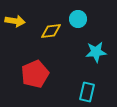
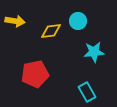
cyan circle: moved 2 px down
cyan star: moved 2 px left
red pentagon: rotated 12 degrees clockwise
cyan rectangle: rotated 42 degrees counterclockwise
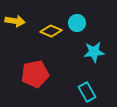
cyan circle: moved 1 px left, 2 px down
yellow diamond: rotated 30 degrees clockwise
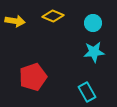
cyan circle: moved 16 px right
yellow diamond: moved 2 px right, 15 px up
red pentagon: moved 2 px left, 3 px down; rotated 8 degrees counterclockwise
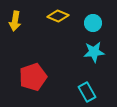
yellow diamond: moved 5 px right
yellow arrow: rotated 90 degrees clockwise
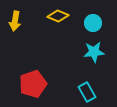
red pentagon: moved 7 px down
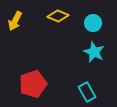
yellow arrow: rotated 18 degrees clockwise
cyan star: rotated 30 degrees clockwise
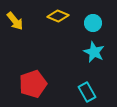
yellow arrow: rotated 66 degrees counterclockwise
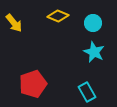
yellow arrow: moved 1 px left, 2 px down
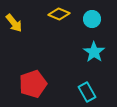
yellow diamond: moved 1 px right, 2 px up
cyan circle: moved 1 px left, 4 px up
cyan star: rotated 10 degrees clockwise
